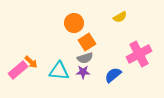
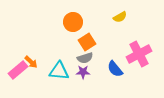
orange circle: moved 1 px left, 1 px up
blue semicircle: moved 2 px right, 6 px up; rotated 90 degrees counterclockwise
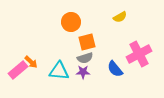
orange circle: moved 2 px left
orange square: rotated 18 degrees clockwise
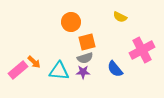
yellow semicircle: rotated 56 degrees clockwise
pink cross: moved 3 px right, 4 px up
orange arrow: moved 3 px right
